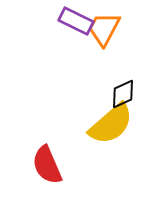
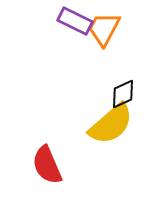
purple rectangle: moved 1 px left
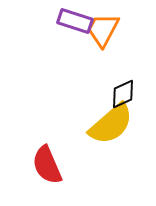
purple rectangle: rotated 8 degrees counterclockwise
orange trapezoid: moved 1 px left, 1 px down
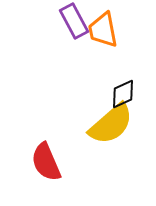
purple rectangle: moved 1 px left; rotated 44 degrees clockwise
orange trapezoid: rotated 39 degrees counterclockwise
red semicircle: moved 1 px left, 3 px up
